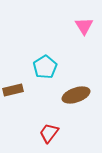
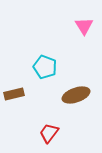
cyan pentagon: rotated 20 degrees counterclockwise
brown rectangle: moved 1 px right, 4 px down
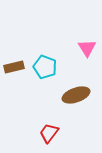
pink triangle: moved 3 px right, 22 px down
brown rectangle: moved 27 px up
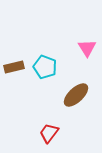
brown ellipse: rotated 24 degrees counterclockwise
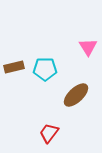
pink triangle: moved 1 px right, 1 px up
cyan pentagon: moved 2 px down; rotated 20 degrees counterclockwise
